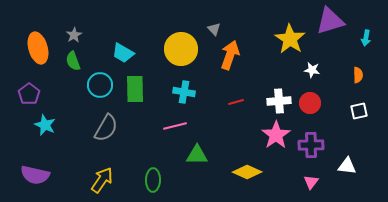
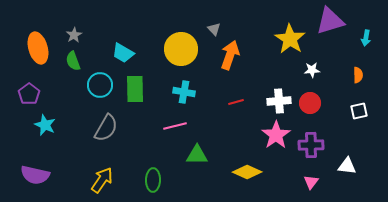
white star: rotated 14 degrees counterclockwise
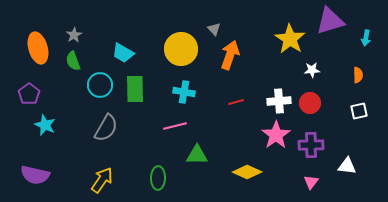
green ellipse: moved 5 px right, 2 px up
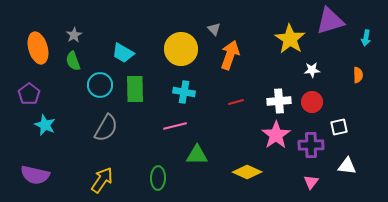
red circle: moved 2 px right, 1 px up
white square: moved 20 px left, 16 px down
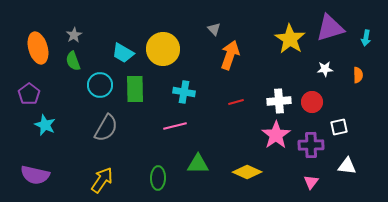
purple triangle: moved 7 px down
yellow circle: moved 18 px left
white star: moved 13 px right, 1 px up
green triangle: moved 1 px right, 9 px down
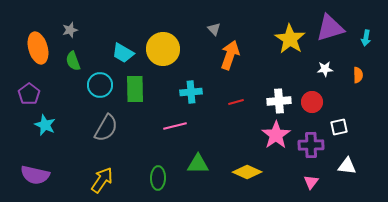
gray star: moved 4 px left, 5 px up; rotated 14 degrees clockwise
cyan cross: moved 7 px right; rotated 15 degrees counterclockwise
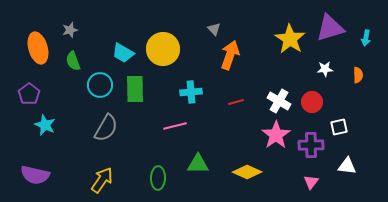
white cross: rotated 35 degrees clockwise
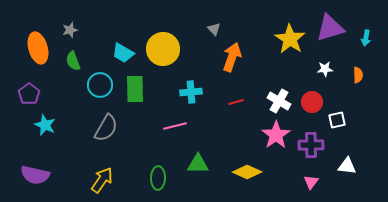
orange arrow: moved 2 px right, 2 px down
white square: moved 2 px left, 7 px up
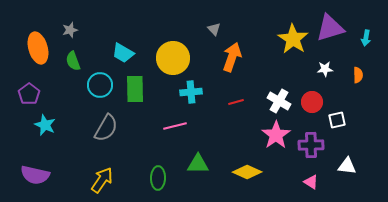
yellow star: moved 3 px right
yellow circle: moved 10 px right, 9 px down
pink triangle: rotated 35 degrees counterclockwise
